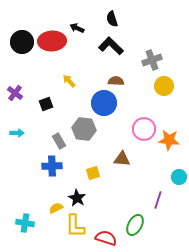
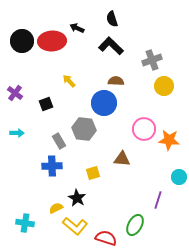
black circle: moved 1 px up
yellow L-shape: rotated 50 degrees counterclockwise
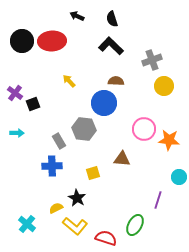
black arrow: moved 12 px up
black square: moved 13 px left
cyan cross: moved 2 px right, 1 px down; rotated 30 degrees clockwise
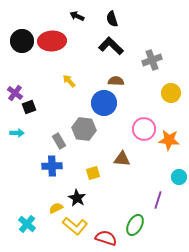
yellow circle: moved 7 px right, 7 px down
black square: moved 4 px left, 3 px down
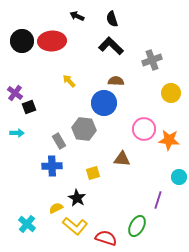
green ellipse: moved 2 px right, 1 px down
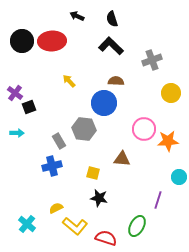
orange star: moved 1 px left, 1 px down; rotated 10 degrees counterclockwise
blue cross: rotated 12 degrees counterclockwise
yellow square: rotated 32 degrees clockwise
black star: moved 22 px right; rotated 18 degrees counterclockwise
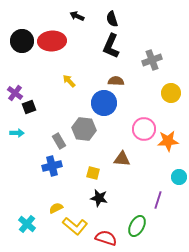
black L-shape: rotated 110 degrees counterclockwise
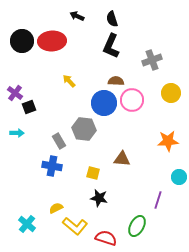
pink circle: moved 12 px left, 29 px up
blue cross: rotated 24 degrees clockwise
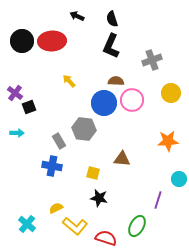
cyan circle: moved 2 px down
